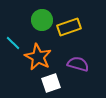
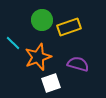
orange star: rotated 24 degrees clockwise
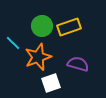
green circle: moved 6 px down
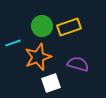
cyan line: rotated 63 degrees counterclockwise
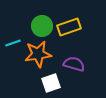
orange star: moved 3 px up; rotated 12 degrees clockwise
purple semicircle: moved 4 px left
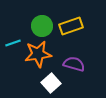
yellow rectangle: moved 2 px right, 1 px up
white square: rotated 24 degrees counterclockwise
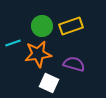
white square: moved 2 px left; rotated 24 degrees counterclockwise
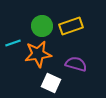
purple semicircle: moved 2 px right
white square: moved 2 px right
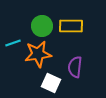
yellow rectangle: rotated 20 degrees clockwise
purple semicircle: moved 1 px left, 3 px down; rotated 100 degrees counterclockwise
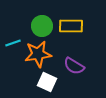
purple semicircle: moved 1 px left, 1 px up; rotated 65 degrees counterclockwise
white square: moved 4 px left, 1 px up
